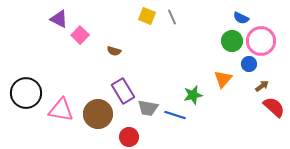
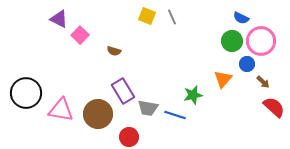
blue circle: moved 2 px left
brown arrow: moved 1 px right, 4 px up; rotated 80 degrees clockwise
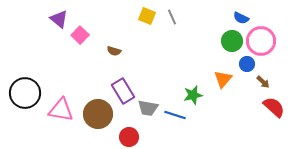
purple triangle: rotated 12 degrees clockwise
black circle: moved 1 px left
